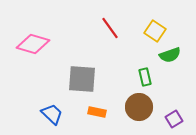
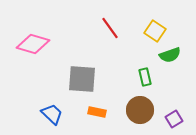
brown circle: moved 1 px right, 3 px down
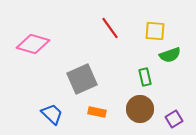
yellow square: rotated 30 degrees counterclockwise
gray square: rotated 28 degrees counterclockwise
brown circle: moved 1 px up
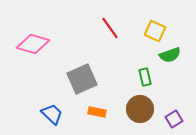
yellow square: rotated 20 degrees clockwise
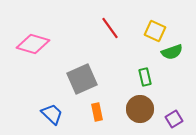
green semicircle: moved 2 px right, 3 px up
orange rectangle: rotated 66 degrees clockwise
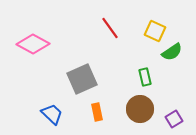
pink diamond: rotated 12 degrees clockwise
green semicircle: rotated 15 degrees counterclockwise
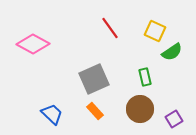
gray square: moved 12 px right
orange rectangle: moved 2 px left, 1 px up; rotated 30 degrees counterclockwise
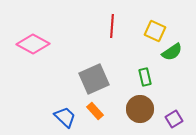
red line: moved 2 px right, 2 px up; rotated 40 degrees clockwise
blue trapezoid: moved 13 px right, 3 px down
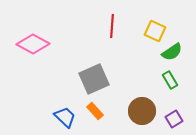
green rectangle: moved 25 px right, 3 px down; rotated 18 degrees counterclockwise
brown circle: moved 2 px right, 2 px down
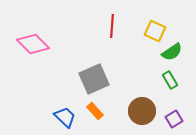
pink diamond: rotated 16 degrees clockwise
